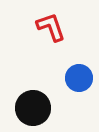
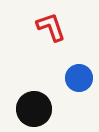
black circle: moved 1 px right, 1 px down
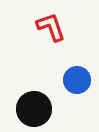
blue circle: moved 2 px left, 2 px down
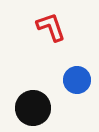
black circle: moved 1 px left, 1 px up
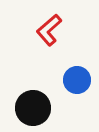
red L-shape: moved 2 px left, 3 px down; rotated 112 degrees counterclockwise
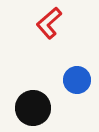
red L-shape: moved 7 px up
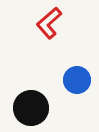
black circle: moved 2 px left
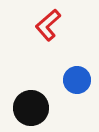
red L-shape: moved 1 px left, 2 px down
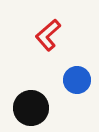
red L-shape: moved 10 px down
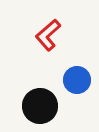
black circle: moved 9 px right, 2 px up
